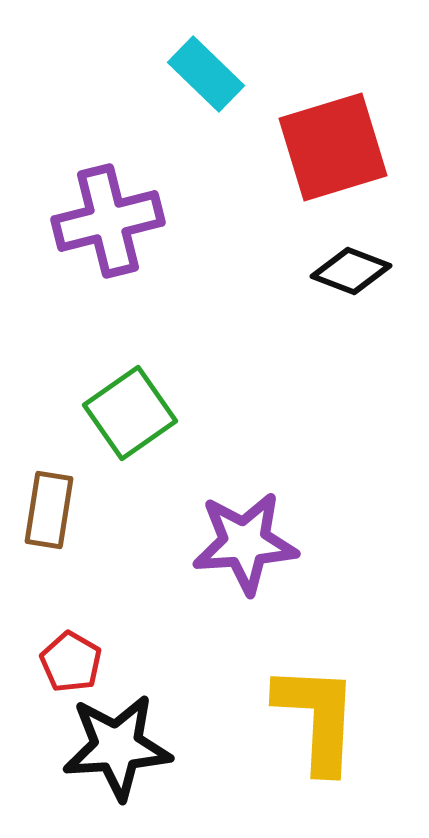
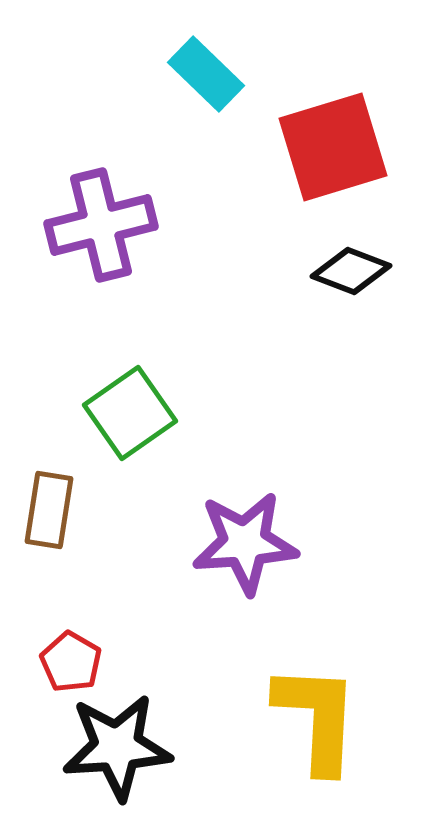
purple cross: moved 7 px left, 4 px down
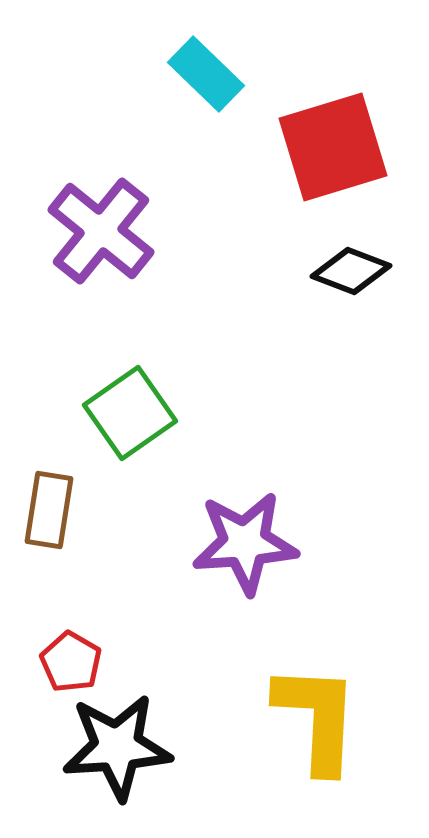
purple cross: moved 6 px down; rotated 37 degrees counterclockwise
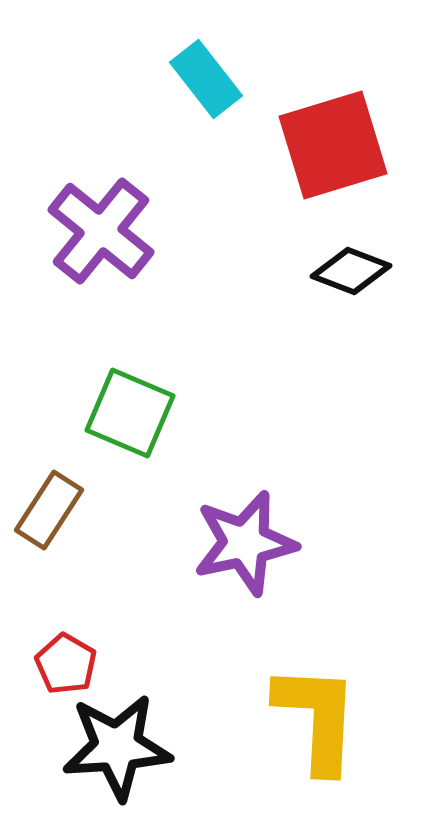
cyan rectangle: moved 5 px down; rotated 8 degrees clockwise
red square: moved 2 px up
green square: rotated 32 degrees counterclockwise
brown rectangle: rotated 24 degrees clockwise
purple star: rotated 8 degrees counterclockwise
red pentagon: moved 5 px left, 2 px down
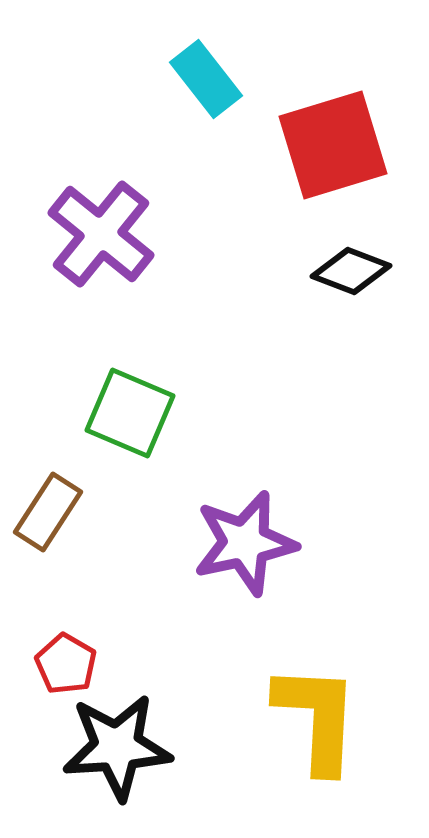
purple cross: moved 3 px down
brown rectangle: moved 1 px left, 2 px down
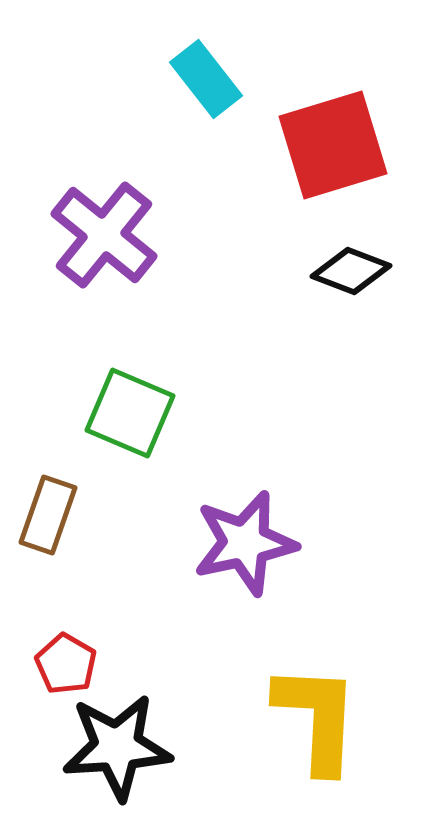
purple cross: moved 3 px right, 1 px down
brown rectangle: moved 3 px down; rotated 14 degrees counterclockwise
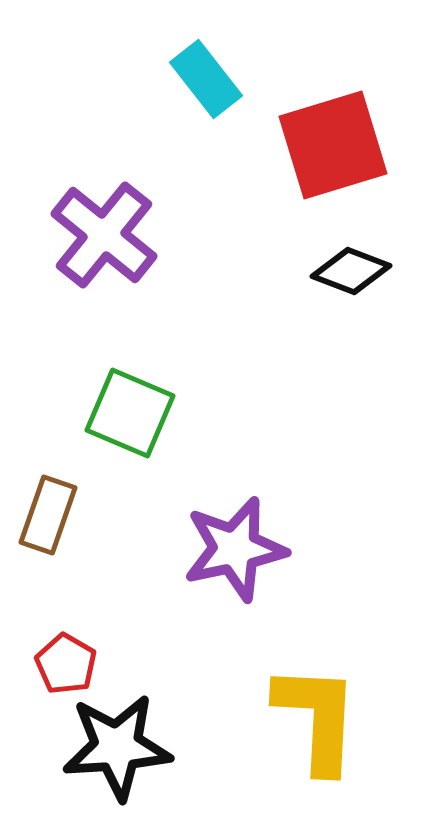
purple star: moved 10 px left, 6 px down
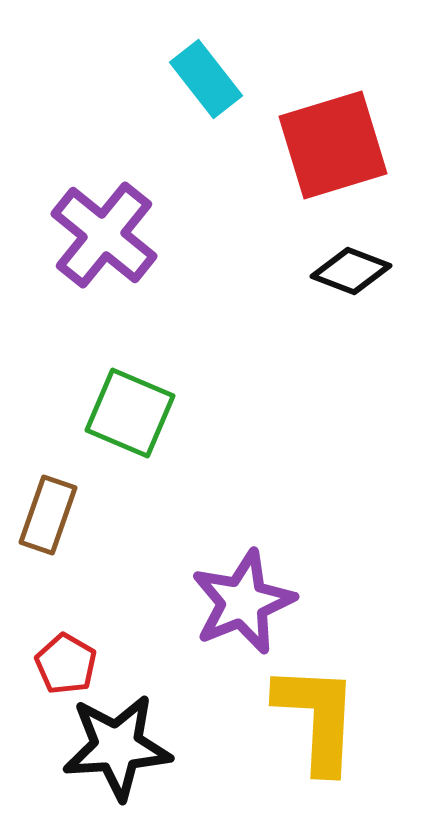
purple star: moved 8 px right, 53 px down; rotated 10 degrees counterclockwise
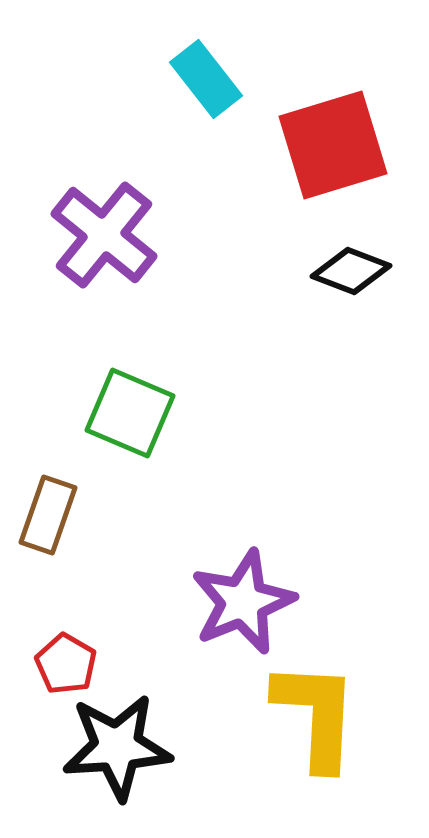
yellow L-shape: moved 1 px left, 3 px up
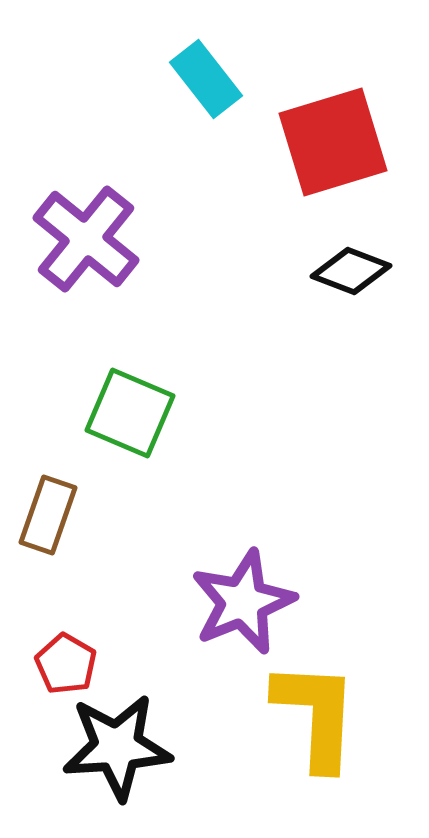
red square: moved 3 px up
purple cross: moved 18 px left, 4 px down
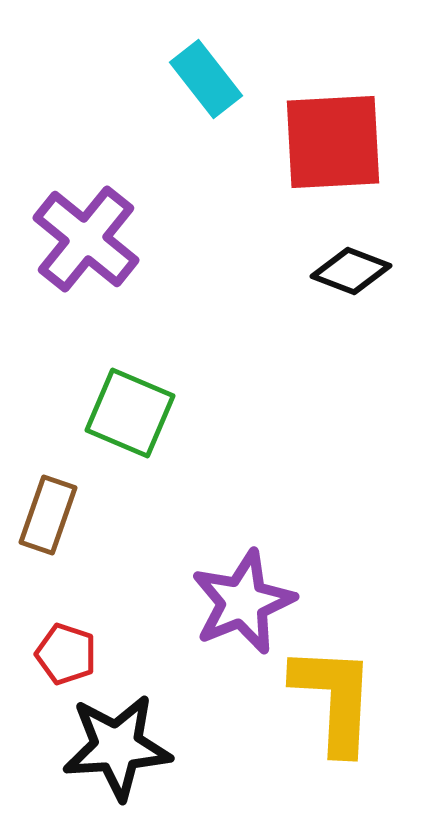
red square: rotated 14 degrees clockwise
red pentagon: moved 10 px up; rotated 12 degrees counterclockwise
yellow L-shape: moved 18 px right, 16 px up
